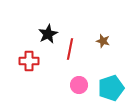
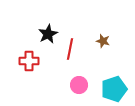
cyan pentagon: moved 3 px right, 1 px down
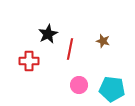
cyan pentagon: moved 2 px left; rotated 25 degrees clockwise
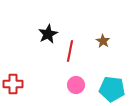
brown star: rotated 16 degrees clockwise
red line: moved 2 px down
red cross: moved 16 px left, 23 px down
pink circle: moved 3 px left
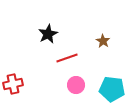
red line: moved 3 px left, 7 px down; rotated 60 degrees clockwise
red cross: rotated 12 degrees counterclockwise
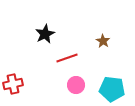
black star: moved 3 px left
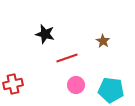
black star: rotated 30 degrees counterclockwise
cyan pentagon: moved 1 px left, 1 px down
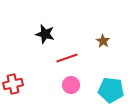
pink circle: moved 5 px left
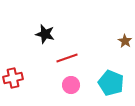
brown star: moved 22 px right
red cross: moved 6 px up
cyan pentagon: moved 7 px up; rotated 15 degrees clockwise
